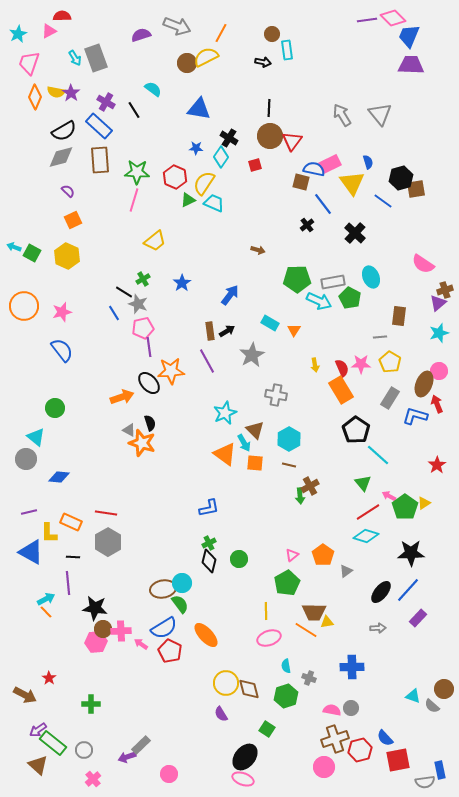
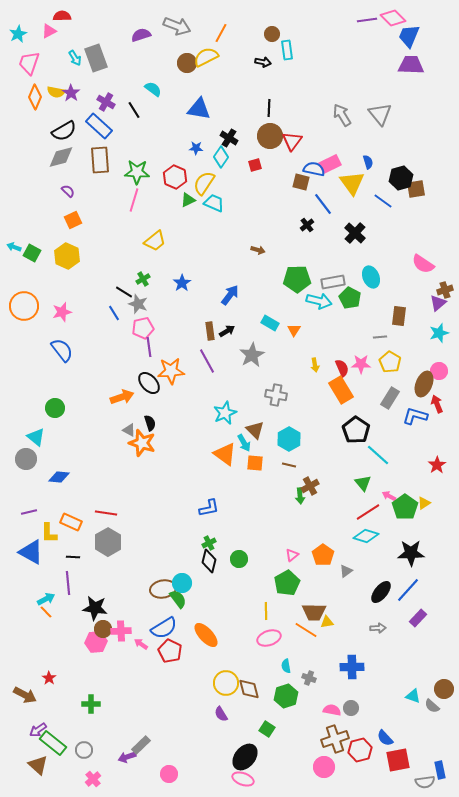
cyan arrow at (319, 301): rotated 10 degrees counterclockwise
green semicircle at (180, 604): moved 2 px left, 5 px up
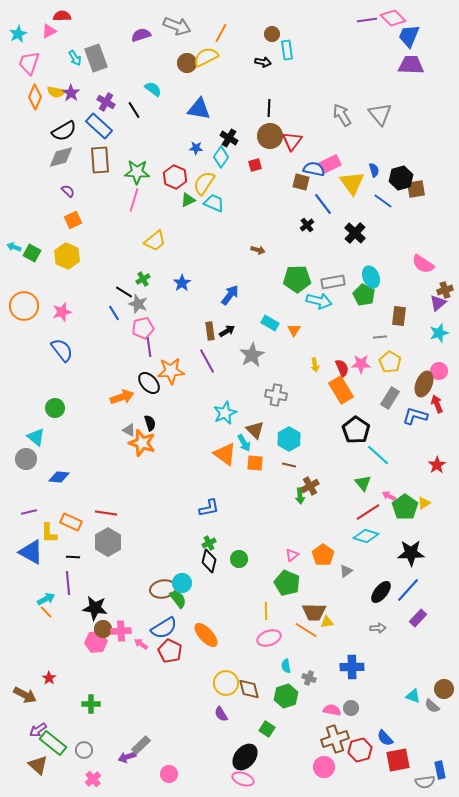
blue semicircle at (368, 162): moved 6 px right, 8 px down
green pentagon at (350, 298): moved 14 px right, 3 px up
green pentagon at (287, 583): rotated 20 degrees counterclockwise
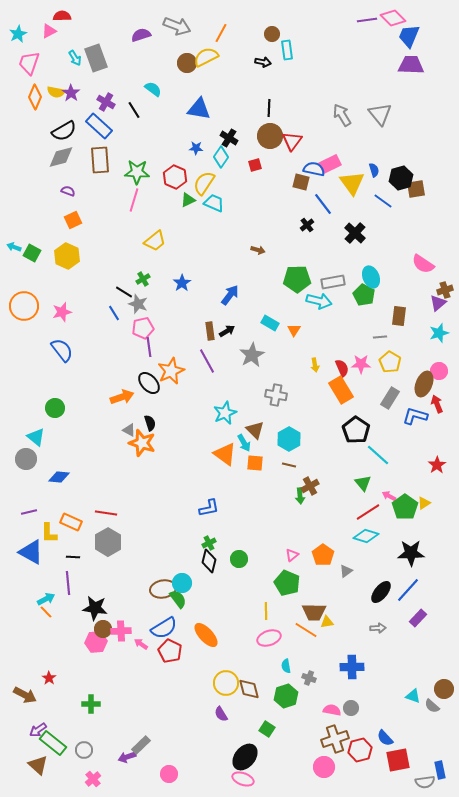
purple semicircle at (68, 191): rotated 24 degrees counterclockwise
orange star at (171, 371): rotated 20 degrees counterclockwise
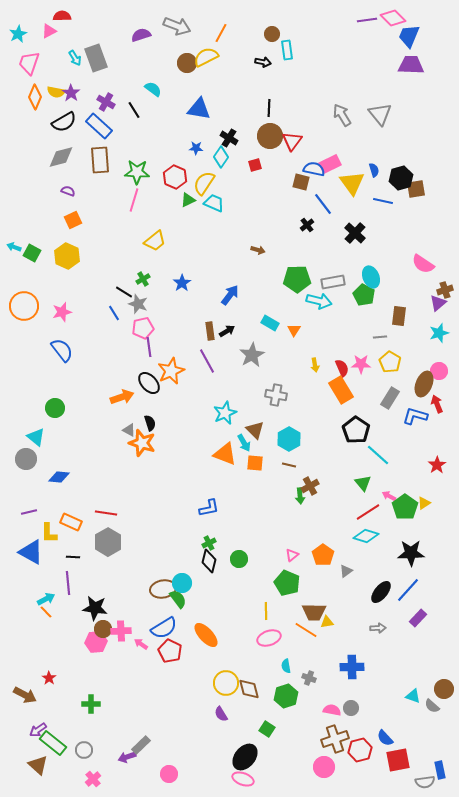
black semicircle at (64, 131): moved 9 px up
blue line at (383, 201): rotated 24 degrees counterclockwise
orange triangle at (225, 454): rotated 15 degrees counterclockwise
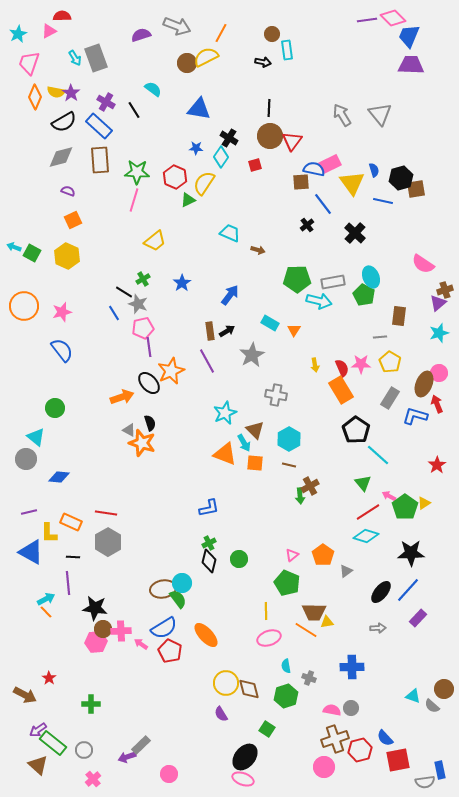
brown square at (301, 182): rotated 18 degrees counterclockwise
cyan trapezoid at (214, 203): moved 16 px right, 30 px down
pink circle at (439, 371): moved 2 px down
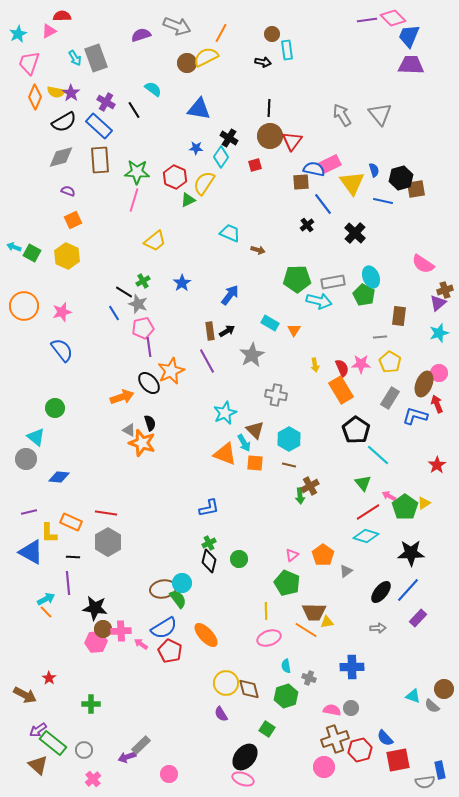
green cross at (143, 279): moved 2 px down
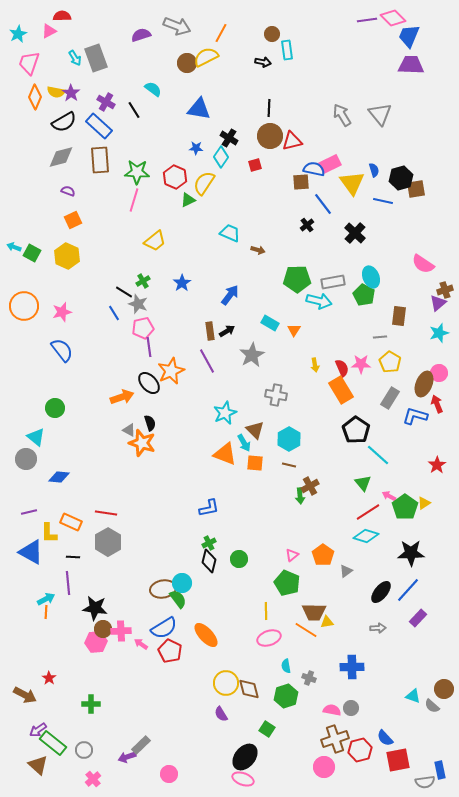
red triangle at (292, 141): rotated 40 degrees clockwise
orange line at (46, 612): rotated 48 degrees clockwise
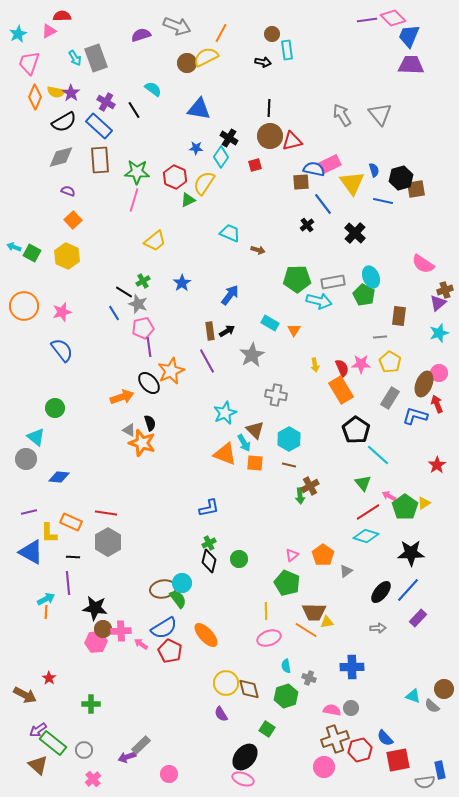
orange square at (73, 220): rotated 18 degrees counterclockwise
